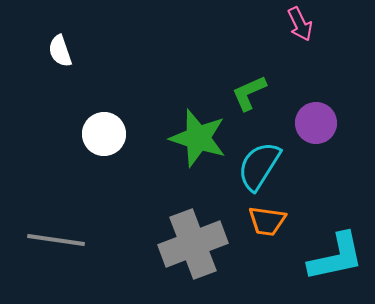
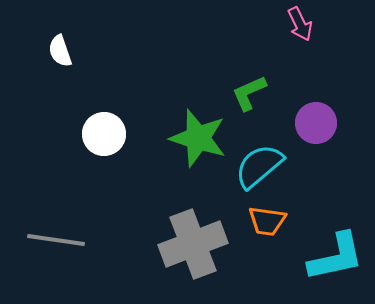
cyan semicircle: rotated 18 degrees clockwise
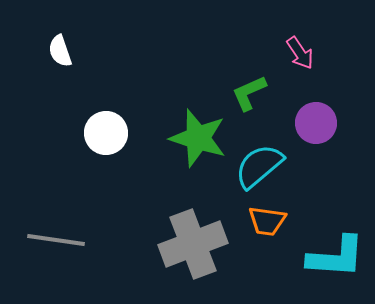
pink arrow: moved 29 px down; rotated 8 degrees counterclockwise
white circle: moved 2 px right, 1 px up
cyan L-shape: rotated 16 degrees clockwise
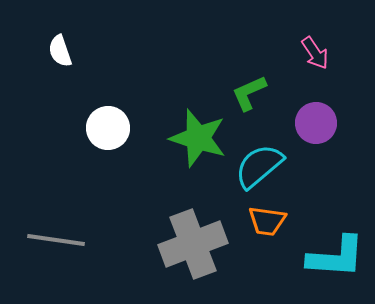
pink arrow: moved 15 px right
white circle: moved 2 px right, 5 px up
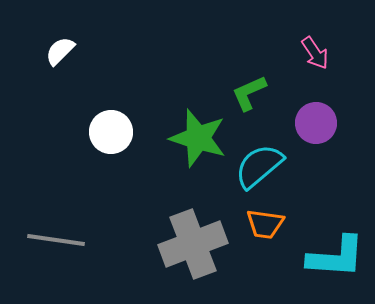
white semicircle: rotated 64 degrees clockwise
white circle: moved 3 px right, 4 px down
orange trapezoid: moved 2 px left, 3 px down
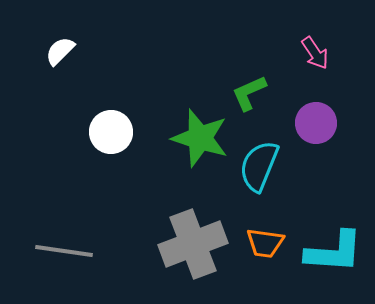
green star: moved 2 px right
cyan semicircle: rotated 28 degrees counterclockwise
orange trapezoid: moved 19 px down
gray line: moved 8 px right, 11 px down
cyan L-shape: moved 2 px left, 5 px up
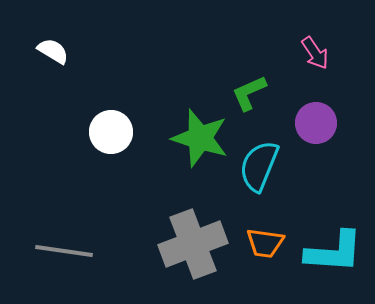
white semicircle: moved 7 px left; rotated 76 degrees clockwise
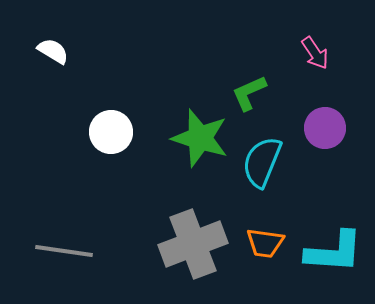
purple circle: moved 9 px right, 5 px down
cyan semicircle: moved 3 px right, 4 px up
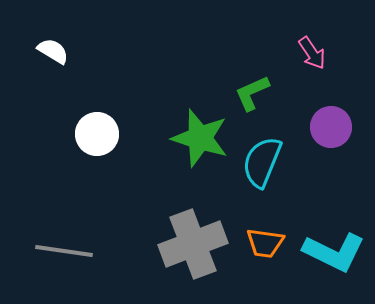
pink arrow: moved 3 px left
green L-shape: moved 3 px right
purple circle: moved 6 px right, 1 px up
white circle: moved 14 px left, 2 px down
cyan L-shape: rotated 22 degrees clockwise
